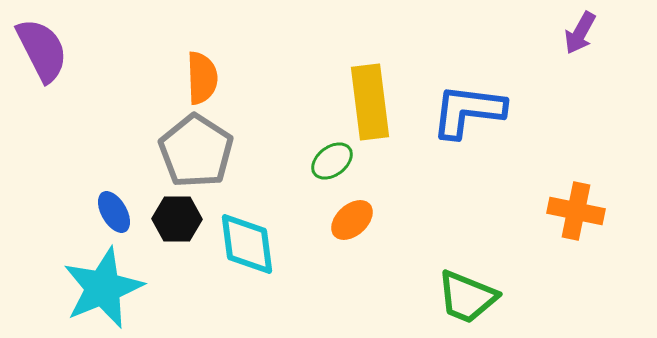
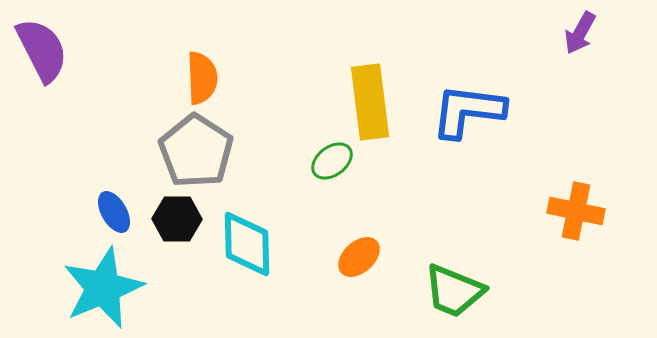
orange ellipse: moved 7 px right, 37 px down
cyan diamond: rotated 6 degrees clockwise
green trapezoid: moved 13 px left, 6 px up
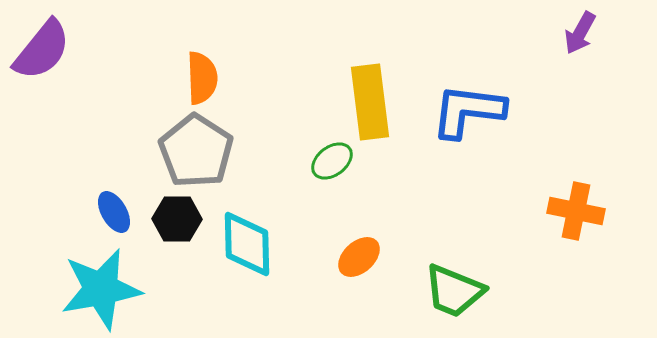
purple semicircle: rotated 66 degrees clockwise
cyan star: moved 2 px left, 1 px down; rotated 12 degrees clockwise
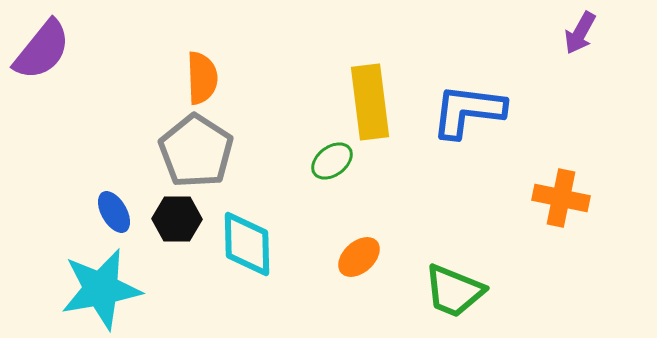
orange cross: moved 15 px left, 13 px up
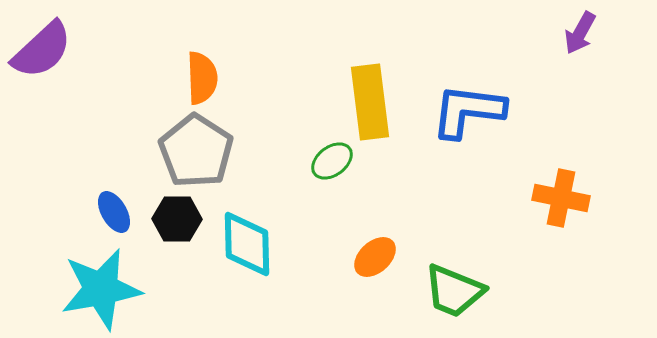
purple semicircle: rotated 8 degrees clockwise
orange ellipse: moved 16 px right
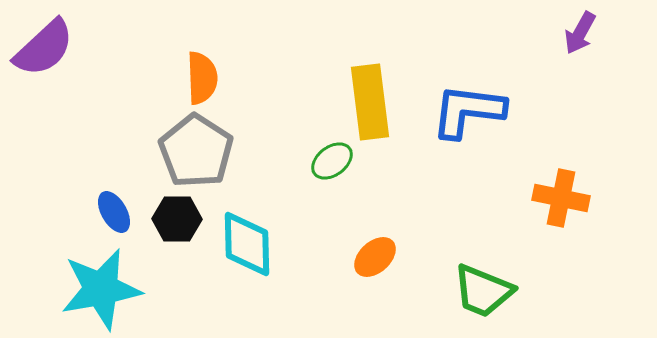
purple semicircle: moved 2 px right, 2 px up
green trapezoid: moved 29 px right
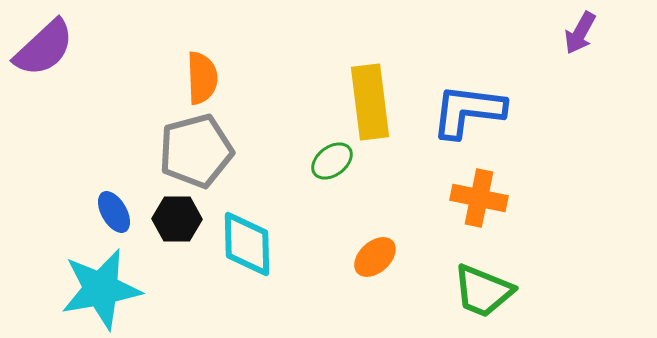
gray pentagon: rotated 24 degrees clockwise
orange cross: moved 82 px left
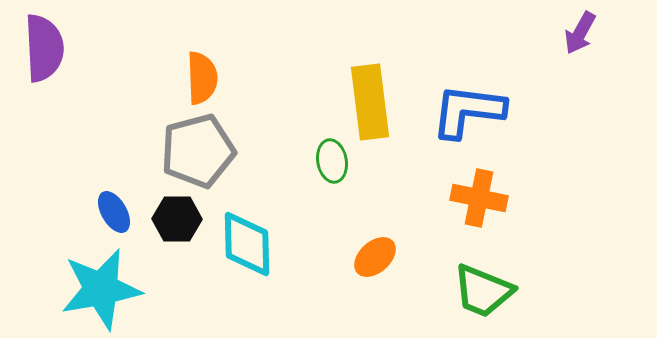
purple semicircle: rotated 50 degrees counterclockwise
gray pentagon: moved 2 px right
green ellipse: rotated 63 degrees counterclockwise
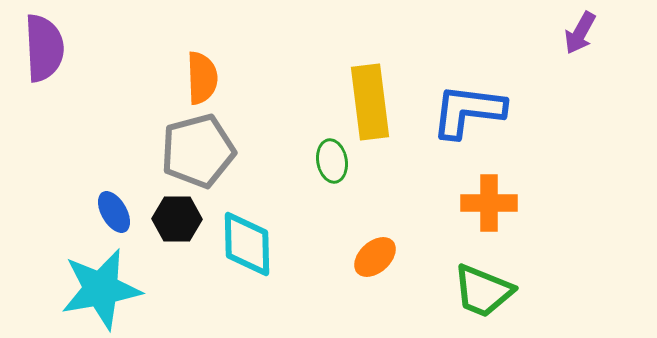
orange cross: moved 10 px right, 5 px down; rotated 12 degrees counterclockwise
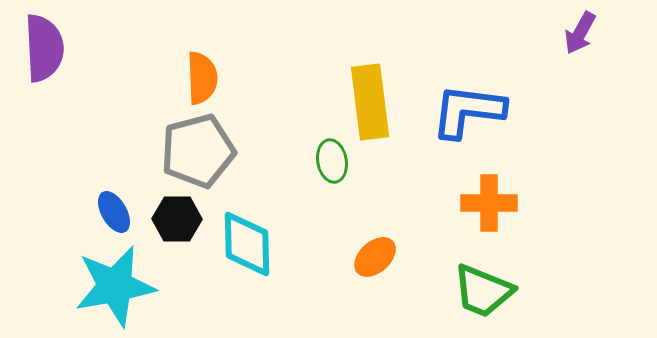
cyan star: moved 14 px right, 3 px up
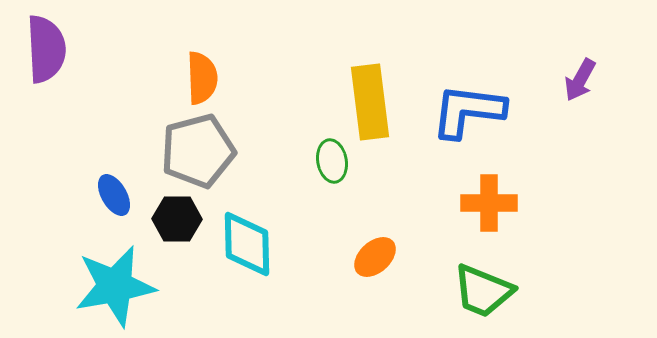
purple arrow: moved 47 px down
purple semicircle: moved 2 px right, 1 px down
blue ellipse: moved 17 px up
